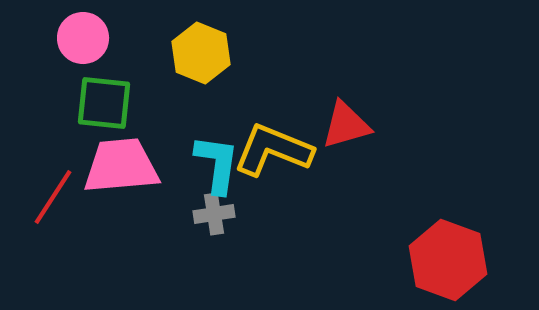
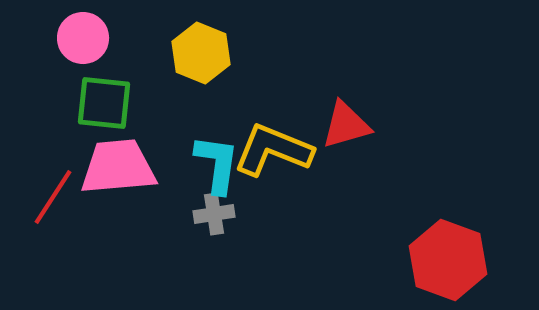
pink trapezoid: moved 3 px left, 1 px down
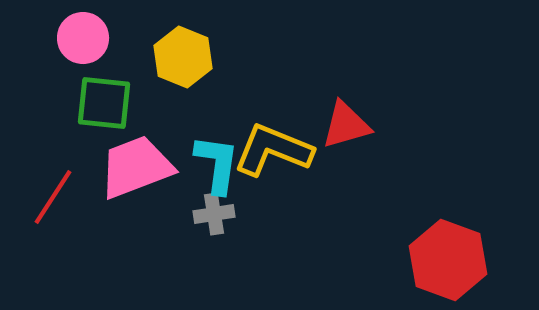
yellow hexagon: moved 18 px left, 4 px down
pink trapezoid: moved 18 px right; rotated 16 degrees counterclockwise
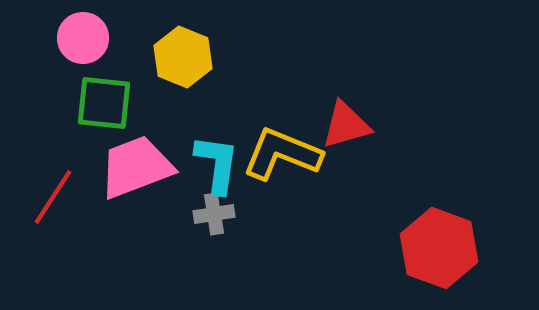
yellow L-shape: moved 9 px right, 4 px down
red hexagon: moved 9 px left, 12 px up
